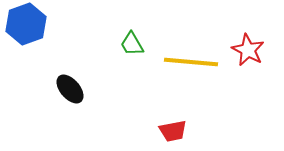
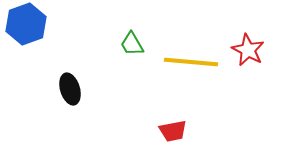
black ellipse: rotated 24 degrees clockwise
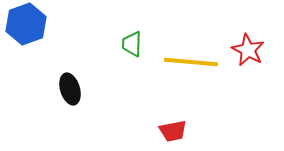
green trapezoid: rotated 32 degrees clockwise
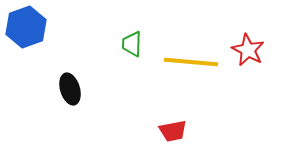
blue hexagon: moved 3 px down
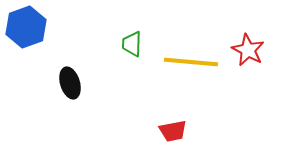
black ellipse: moved 6 px up
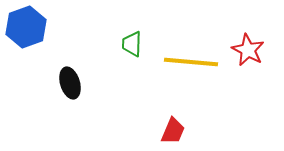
red trapezoid: rotated 56 degrees counterclockwise
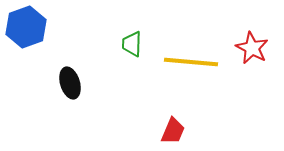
red star: moved 4 px right, 2 px up
